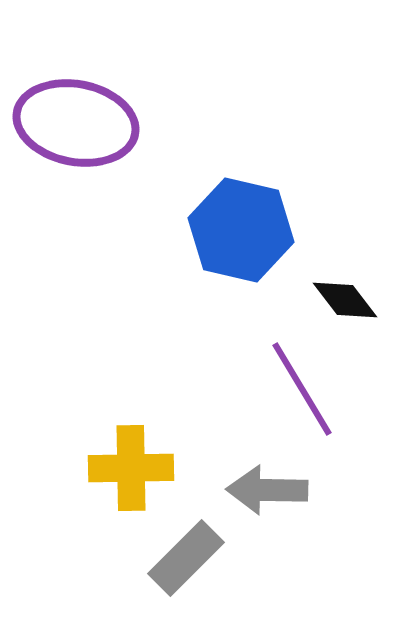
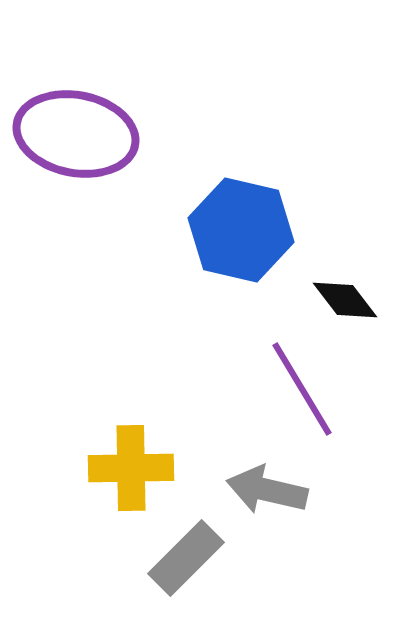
purple ellipse: moved 11 px down
gray arrow: rotated 12 degrees clockwise
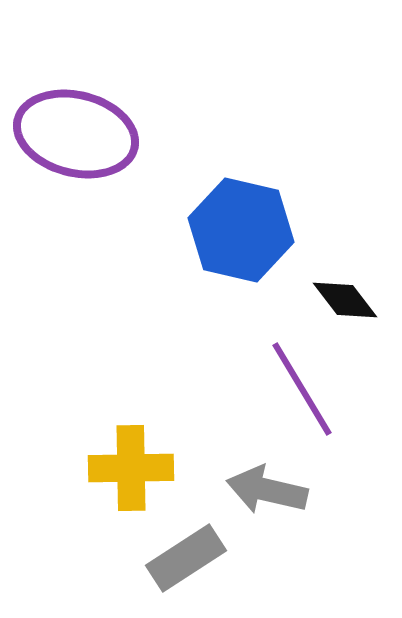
purple ellipse: rotated 3 degrees clockwise
gray rectangle: rotated 12 degrees clockwise
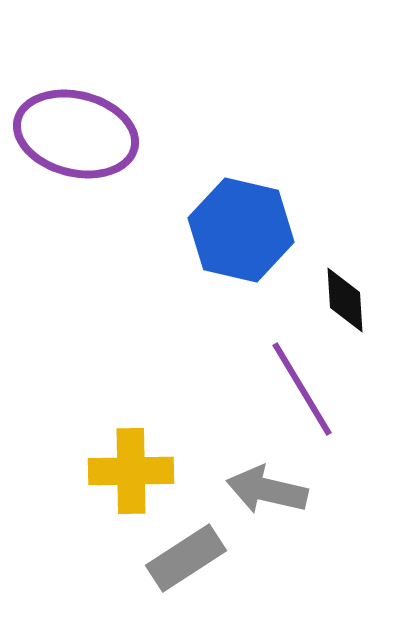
black diamond: rotated 34 degrees clockwise
yellow cross: moved 3 px down
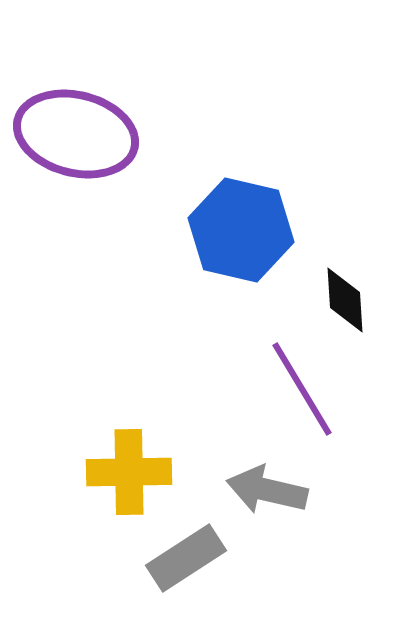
yellow cross: moved 2 px left, 1 px down
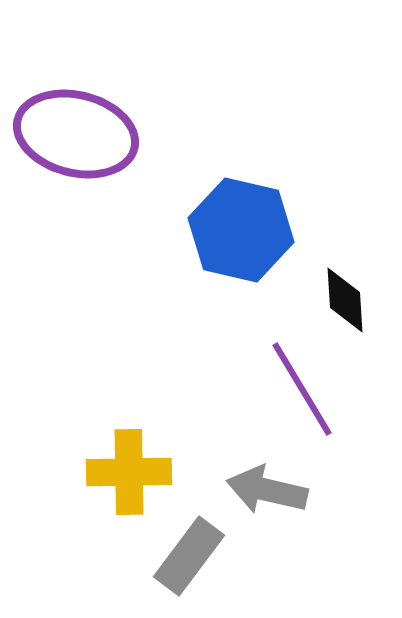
gray rectangle: moved 3 px right, 2 px up; rotated 20 degrees counterclockwise
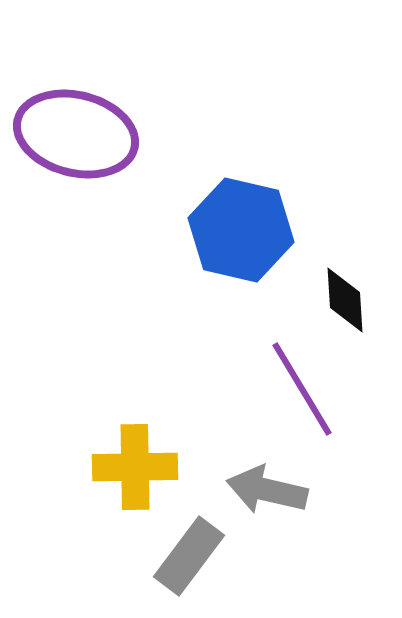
yellow cross: moved 6 px right, 5 px up
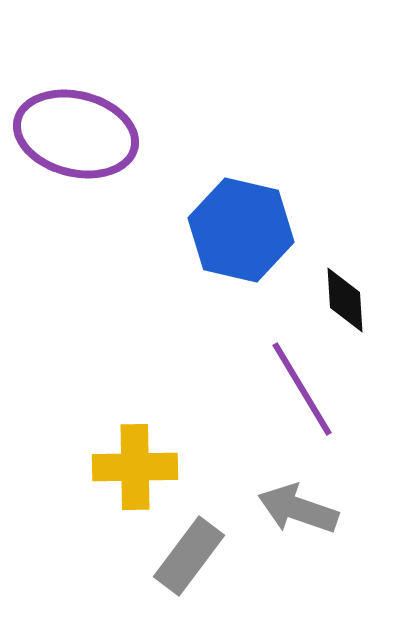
gray arrow: moved 31 px right, 19 px down; rotated 6 degrees clockwise
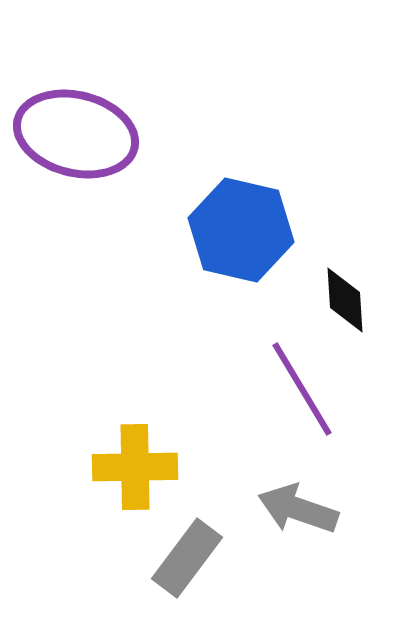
gray rectangle: moved 2 px left, 2 px down
